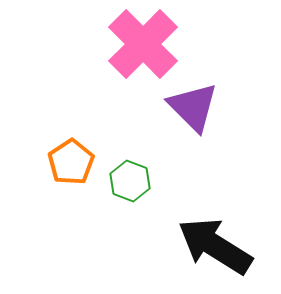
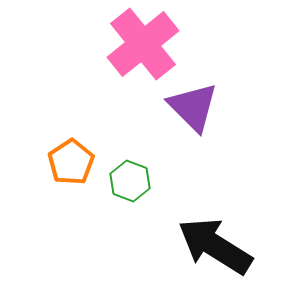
pink cross: rotated 6 degrees clockwise
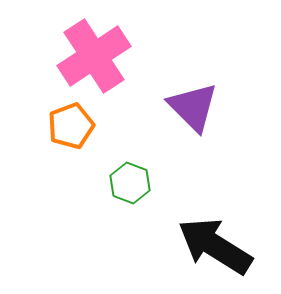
pink cross: moved 49 px left, 12 px down; rotated 6 degrees clockwise
orange pentagon: moved 36 px up; rotated 12 degrees clockwise
green hexagon: moved 2 px down
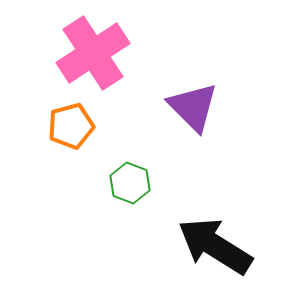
pink cross: moved 1 px left, 3 px up
orange pentagon: rotated 6 degrees clockwise
